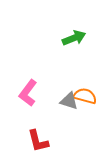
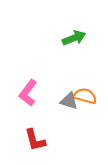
red L-shape: moved 3 px left, 1 px up
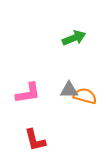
pink L-shape: rotated 136 degrees counterclockwise
gray triangle: moved 11 px up; rotated 18 degrees counterclockwise
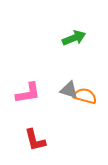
gray triangle: rotated 18 degrees clockwise
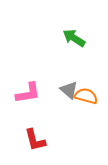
green arrow: rotated 125 degrees counterclockwise
gray triangle: rotated 24 degrees clockwise
orange semicircle: moved 1 px right
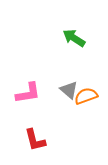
orange semicircle: rotated 35 degrees counterclockwise
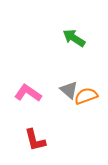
pink L-shape: rotated 136 degrees counterclockwise
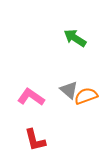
green arrow: moved 1 px right
pink L-shape: moved 3 px right, 4 px down
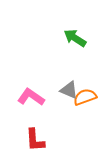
gray triangle: rotated 18 degrees counterclockwise
orange semicircle: moved 1 px left, 1 px down
red L-shape: rotated 10 degrees clockwise
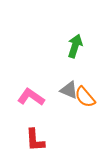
green arrow: moved 8 px down; rotated 75 degrees clockwise
orange semicircle: rotated 110 degrees counterclockwise
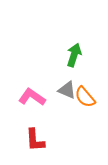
green arrow: moved 1 px left, 9 px down
gray triangle: moved 2 px left
pink L-shape: moved 1 px right
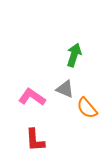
gray triangle: moved 2 px left, 1 px up
orange semicircle: moved 2 px right, 11 px down
